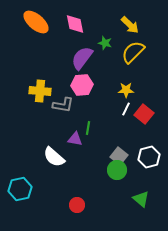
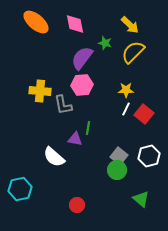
gray L-shape: rotated 70 degrees clockwise
white hexagon: moved 1 px up
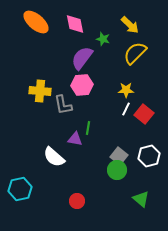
green star: moved 2 px left, 4 px up
yellow semicircle: moved 2 px right, 1 px down
red circle: moved 4 px up
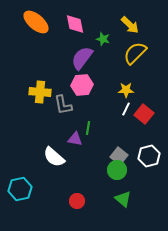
yellow cross: moved 1 px down
green triangle: moved 18 px left
